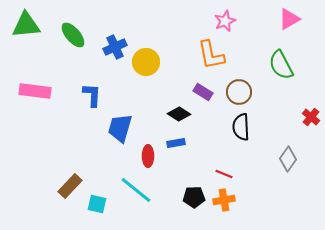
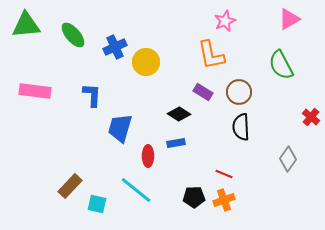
orange cross: rotated 10 degrees counterclockwise
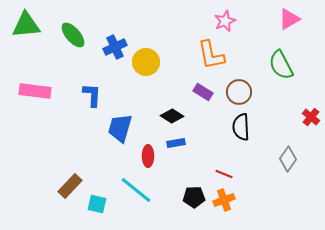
black diamond: moved 7 px left, 2 px down
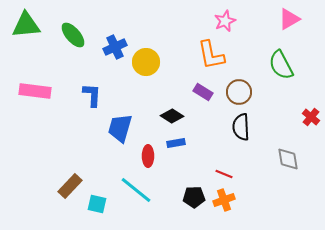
gray diamond: rotated 45 degrees counterclockwise
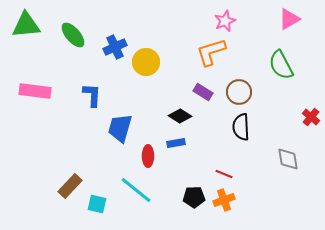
orange L-shape: moved 3 px up; rotated 84 degrees clockwise
black diamond: moved 8 px right
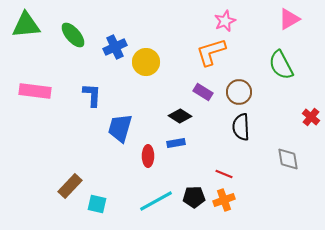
cyan line: moved 20 px right, 11 px down; rotated 68 degrees counterclockwise
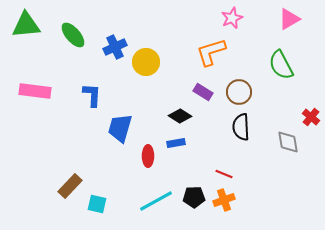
pink star: moved 7 px right, 3 px up
gray diamond: moved 17 px up
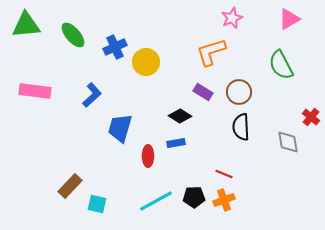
blue L-shape: rotated 45 degrees clockwise
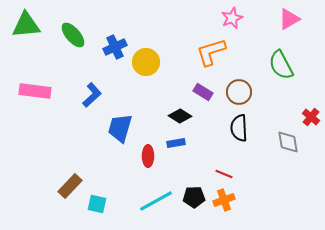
black semicircle: moved 2 px left, 1 px down
